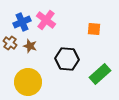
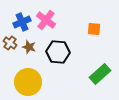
brown star: moved 1 px left, 1 px down
black hexagon: moved 9 px left, 7 px up
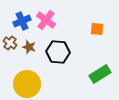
blue cross: moved 1 px up
orange square: moved 3 px right
green rectangle: rotated 10 degrees clockwise
yellow circle: moved 1 px left, 2 px down
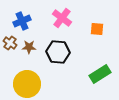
pink cross: moved 16 px right, 2 px up
brown star: rotated 16 degrees counterclockwise
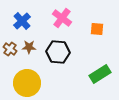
blue cross: rotated 18 degrees counterclockwise
brown cross: moved 6 px down
yellow circle: moved 1 px up
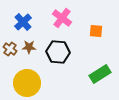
blue cross: moved 1 px right, 1 px down
orange square: moved 1 px left, 2 px down
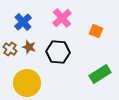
pink cross: rotated 12 degrees clockwise
orange square: rotated 16 degrees clockwise
brown star: rotated 16 degrees clockwise
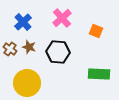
green rectangle: moved 1 px left; rotated 35 degrees clockwise
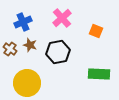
blue cross: rotated 18 degrees clockwise
brown star: moved 1 px right, 2 px up
black hexagon: rotated 15 degrees counterclockwise
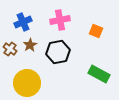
pink cross: moved 2 px left, 2 px down; rotated 30 degrees clockwise
brown star: rotated 24 degrees clockwise
green rectangle: rotated 25 degrees clockwise
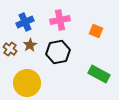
blue cross: moved 2 px right
